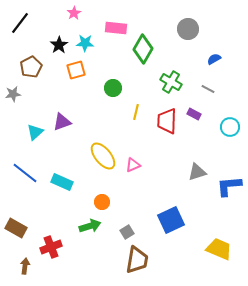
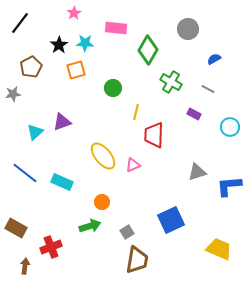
green diamond: moved 5 px right, 1 px down
red trapezoid: moved 13 px left, 14 px down
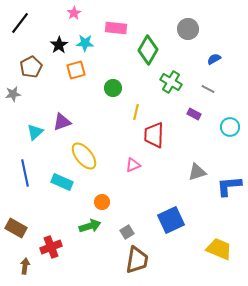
yellow ellipse: moved 19 px left
blue line: rotated 40 degrees clockwise
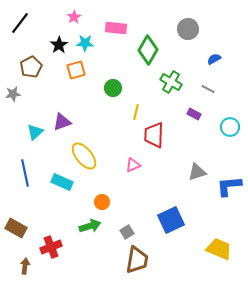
pink star: moved 4 px down
